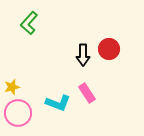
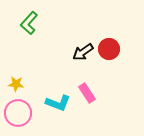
black arrow: moved 3 px up; rotated 55 degrees clockwise
yellow star: moved 4 px right, 3 px up; rotated 21 degrees clockwise
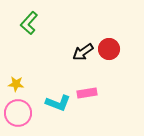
pink rectangle: rotated 66 degrees counterclockwise
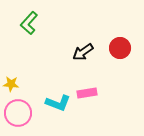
red circle: moved 11 px right, 1 px up
yellow star: moved 5 px left
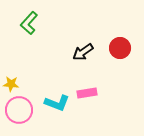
cyan L-shape: moved 1 px left
pink circle: moved 1 px right, 3 px up
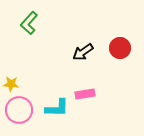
pink rectangle: moved 2 px left, 1 px down
cyan L-shape: moved 5 px down; rotated 20 degrees counterclockwise
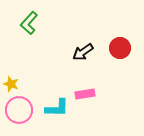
yellow star: rotated 14 degrees clockwise
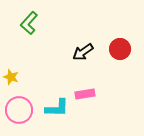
red circle: moved 1 px down
yellow star: moved 7 px up
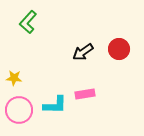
green L-shape: moved 1 px left, 1 px up
red circle: moved 1 px left
yellow star: moved 3 px right, 1 px down; rotated 14 degrees counterclockwise
cyan L-shape: moved 2 px left, 3 px up
